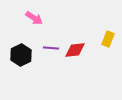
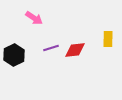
yellow rectangle: rotated 21 degrees counterclockwise
purple line: rotated 21 degrees counterclockwise
black hexagon: moved 7 px left
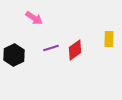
yellow rectangle: moved 1 px right
red diamond: rotated 30 degrees counterclockwise
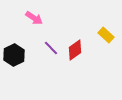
yellow rectangle: moved 3 px left, 4 px up; rotated 49 degrees counterclockwise
purple line: rotated 63 degrees clockwise
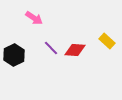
yellow rectangle: moved 1 px right, 6 px down
red diamond: rotated 40 degrees clockwise
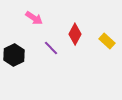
red diamond: moved 16 px up; rotated 65 degrees counterclockwise
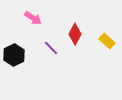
pink arrow: moved 1 px left
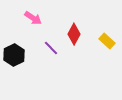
red diamond: moved 1 px left
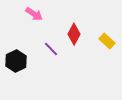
pink arrow: moved 1 px right, 4 px up
purple line: moved 1 px down
black hexagon: moved 2 px right, 6 px down
